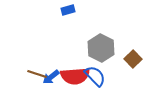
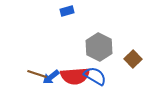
blue rectangle: moved 1 px left, 1 px down
gray hexagon: moved 2 px left, 1 px up
blue semicircle: rotated 15 degrees counterclockwise
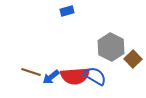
gray hexagon: moved 12 px right
brown line: moved 6 px left, 2 px up
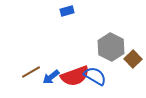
brown line: rotated 48 degrees counterclockwise
red semicircle: rotated 16 degrees counterclockwise
